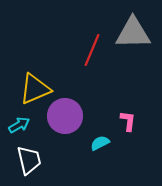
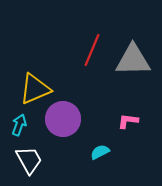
gray triangle: moved 27 px down
purple circle: moved 2 px left, 3 px down
pink L-shape: rotated 90 degrees counterclockwise
cyan arrow: rotated 40 degrees counterclockwise
cyan semicircle: moved 9 px down
white trapezoid: rotated 16 degrees counterclockwise
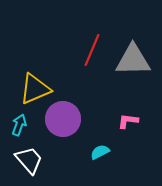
white trapezoid: rotated 12 degrees counterclockwise
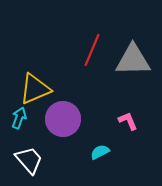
pink L-shape: rotated 60 degrees clockwise
cyan arrow: moved 7 px up
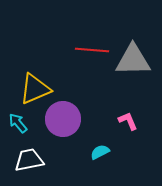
red line: rotated 72 degrees clockwise
cyan arrow: moved 1 px left, 5 px down; rotated 60 degrees counterclockwise
white trapezoid: rotated 60 degrees counterclockwise
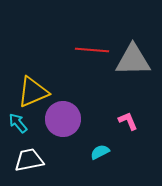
yellow triangle: moved 2 px left, 3 px down
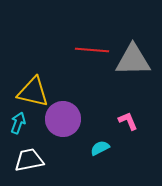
yellow triangle: rotated 36 degrees clockwise
cyan arrow: rotated 60 degrees clockwise
cyan semicircle: moved 4 px up
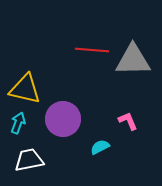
yellow triangle: moved 8 px left, 3 px up
cyan semicircle: moved 1 px up
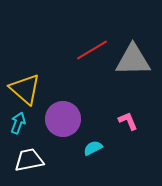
red line: rotated 36 degrees counterclockwise
yellow triangle: rotated 28 degrees clockwise
cyan semicircle: moved 7 px left, 1 px down
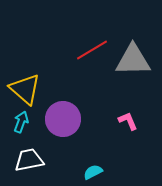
cyan arrow: moved 3 px right, 1 px up
cyan semicircle: moved 24 px down
